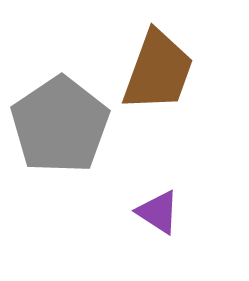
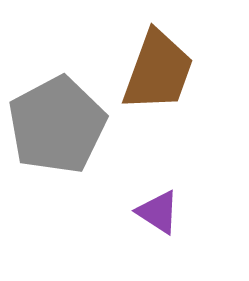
gray pentagon: moved 3 px left; rotated 6 degrees clockwise
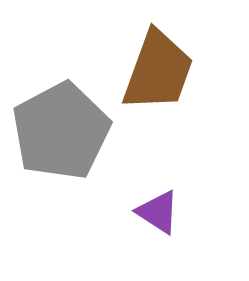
gray pentagon: moved 4 px right, 6 px down
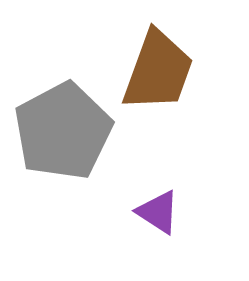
gray pentagon: moved 2 px right
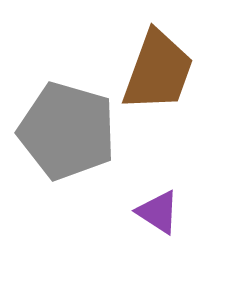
gray pentagon: moved 4 px right; rotated 28 degrees counterclockwise
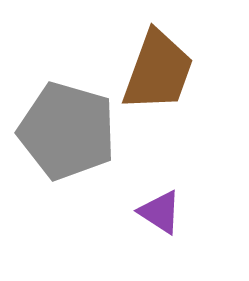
purple triangle: moved 2 px right
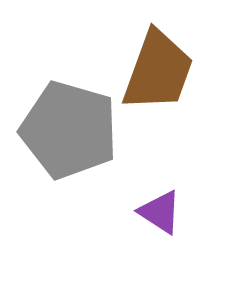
gray pentagon: moved 2 px right, 1 px up
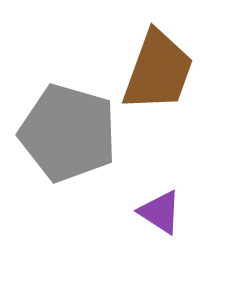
gray pentagon: moved 1 px left, 3 px down
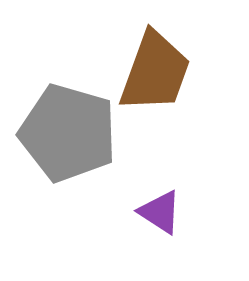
brown trapezoid: moved 3 px left, 1 px down
